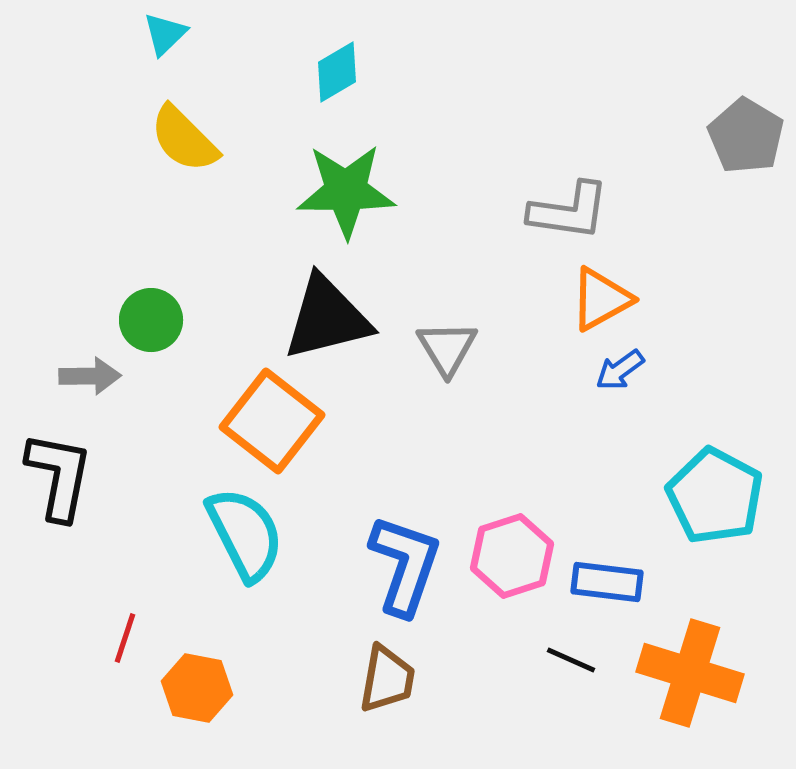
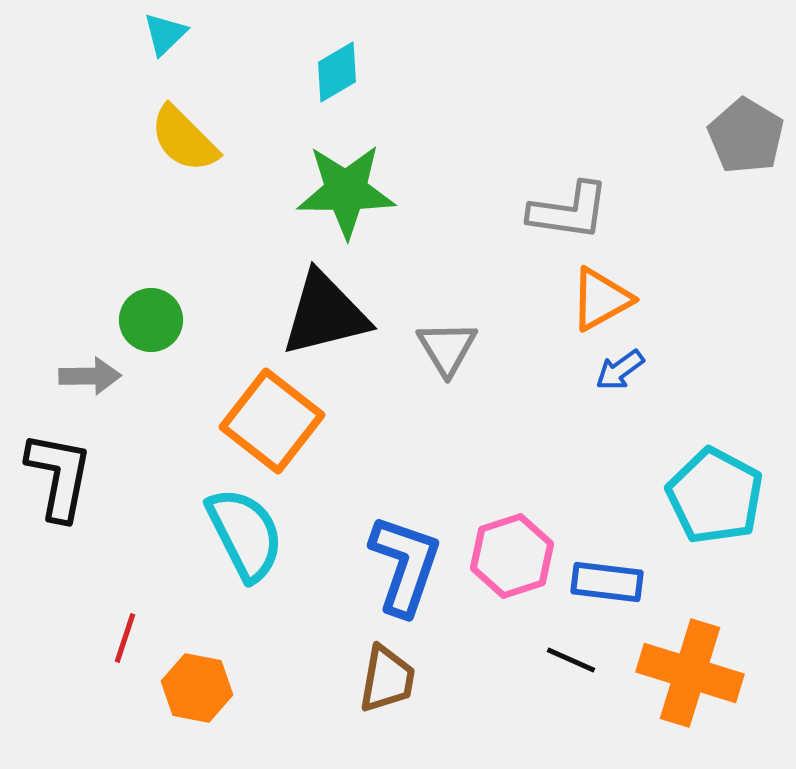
black triangle: moved 2 px left, 4 px up
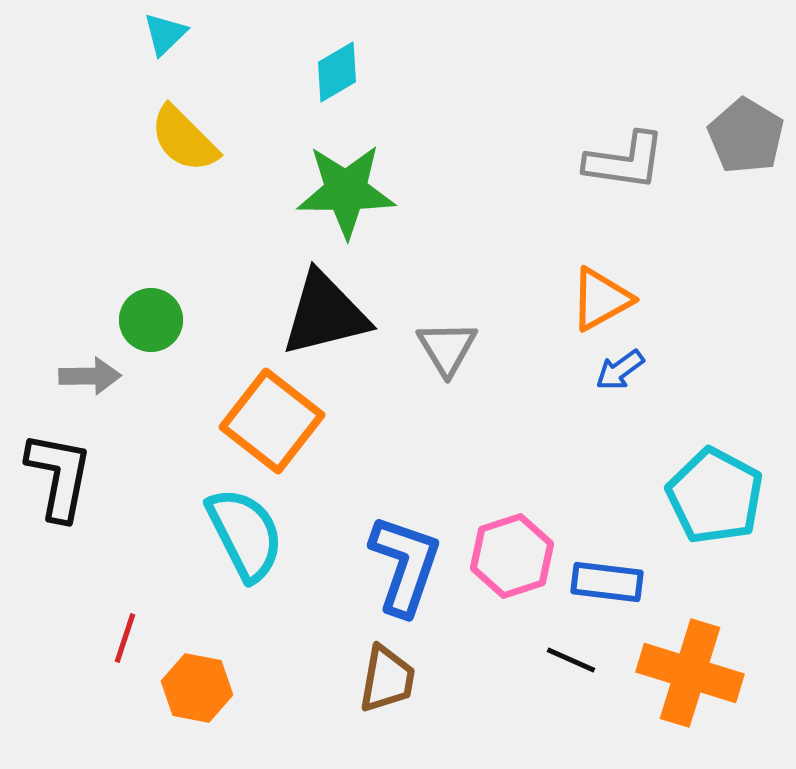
gray L-shape: moved 56 px right, 50 px up
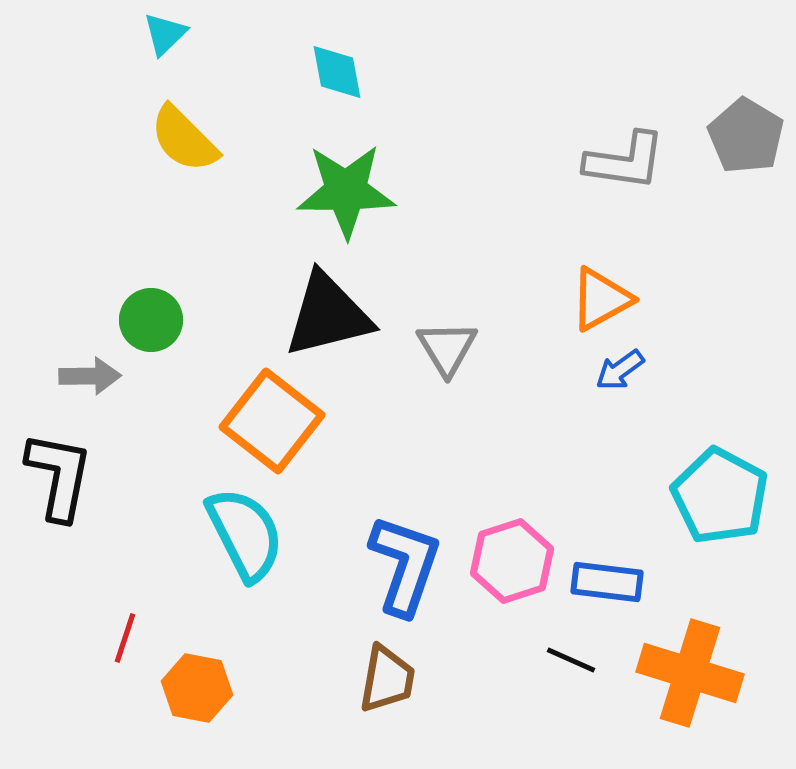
cyan diamond: rotated 70 degrees counterclockwise
black triangle: moved 3 px right, 1 px down
cyan pentagon: moved 5 px right
pink hexagon: moved 5 px down
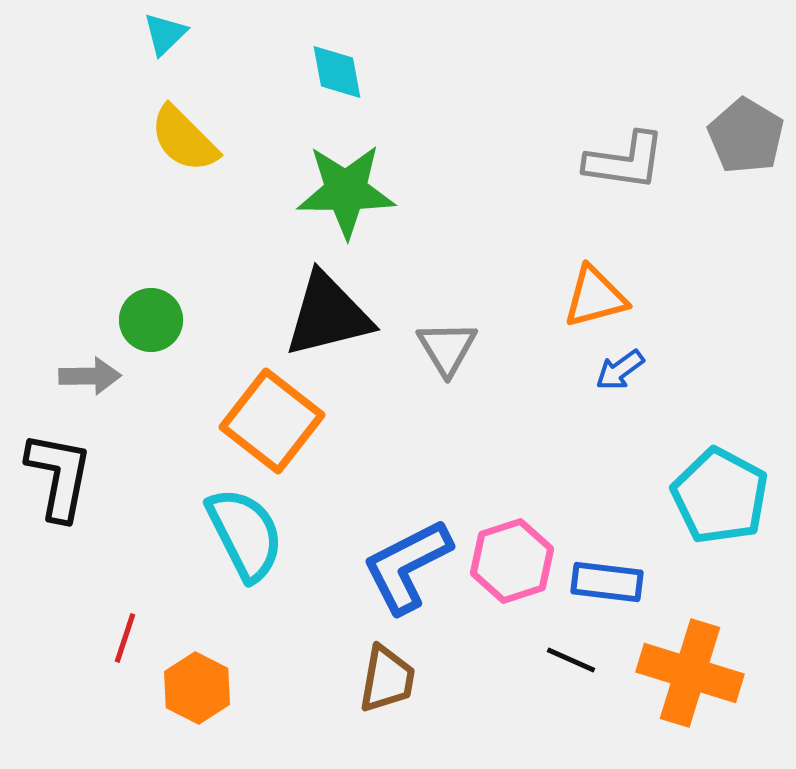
orange triangle: moved 6 px left, 2 px up; rotated 14 degrees clockwise
blue L-shape: moved 2 px right, 1 px down; rotated 136 degrees counterclockwise
orange hexagon: rotated 16 degrees clockwise
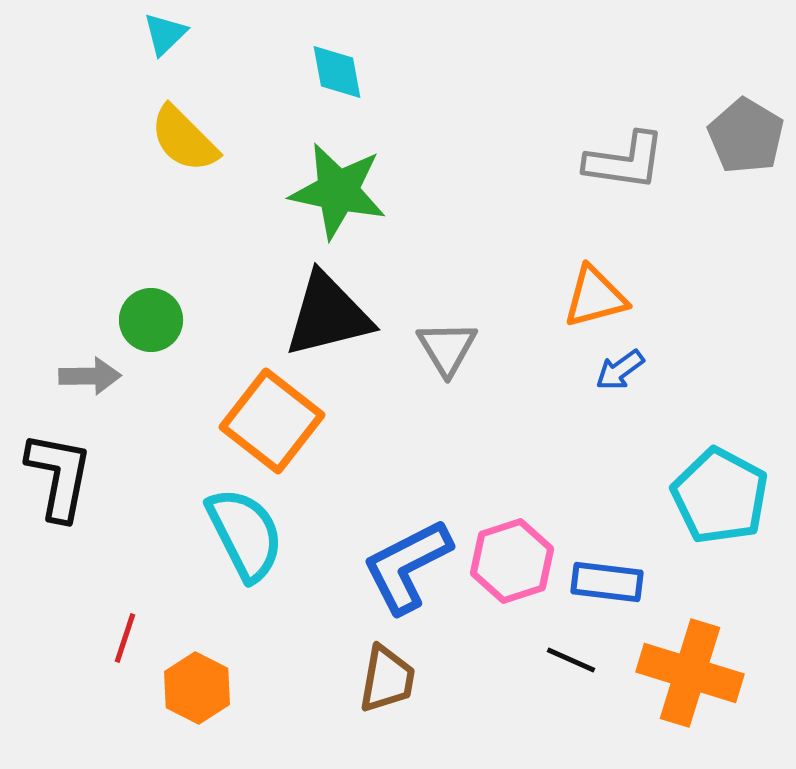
green star: moved 8 px left; rotated 12 degrees clockwise
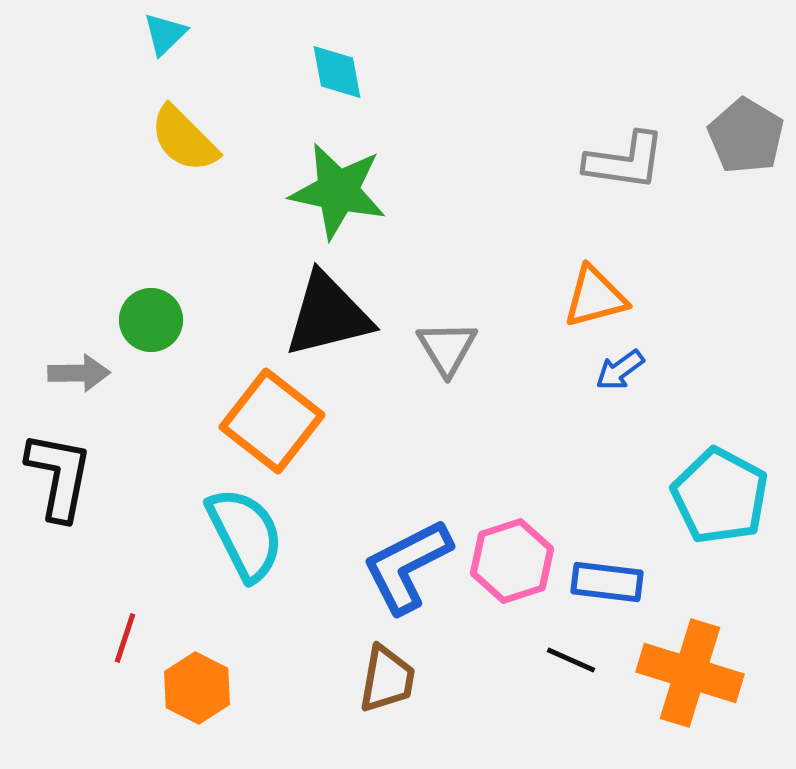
gray arrow: moved 11 px left, 3 px up
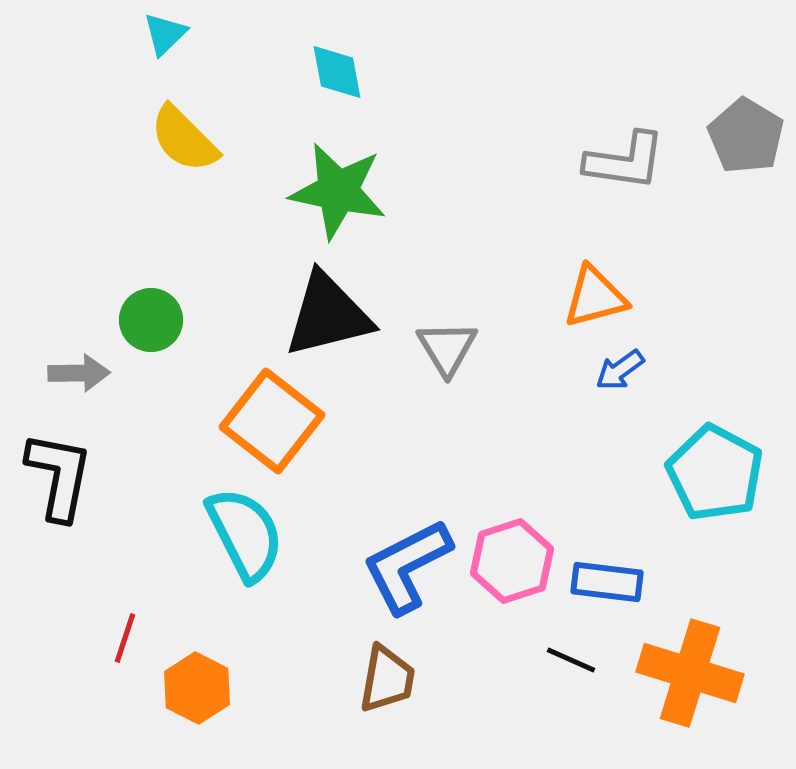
cyan pentagon: moved 5 px left, 23 px up
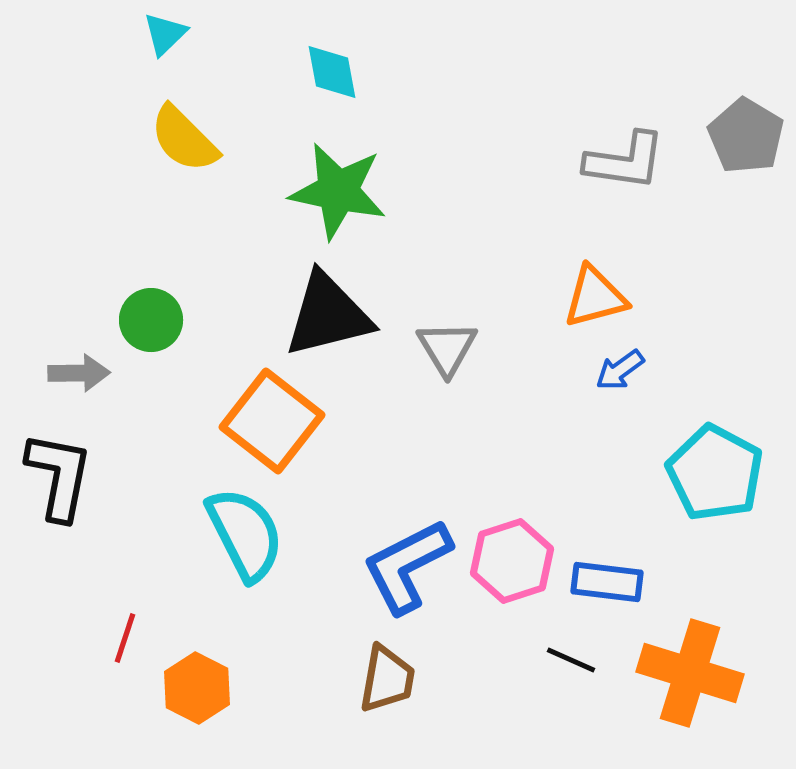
cyan diamond: moved 5 px left
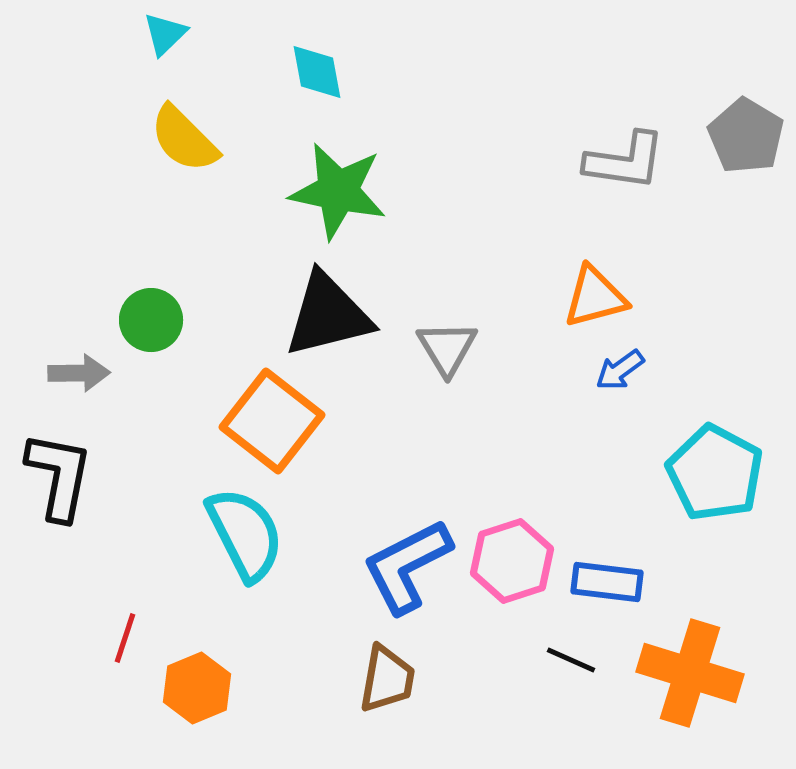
cyan diamond: moved 15 px left
orange hexagon: rotated 10 degrees clockwise
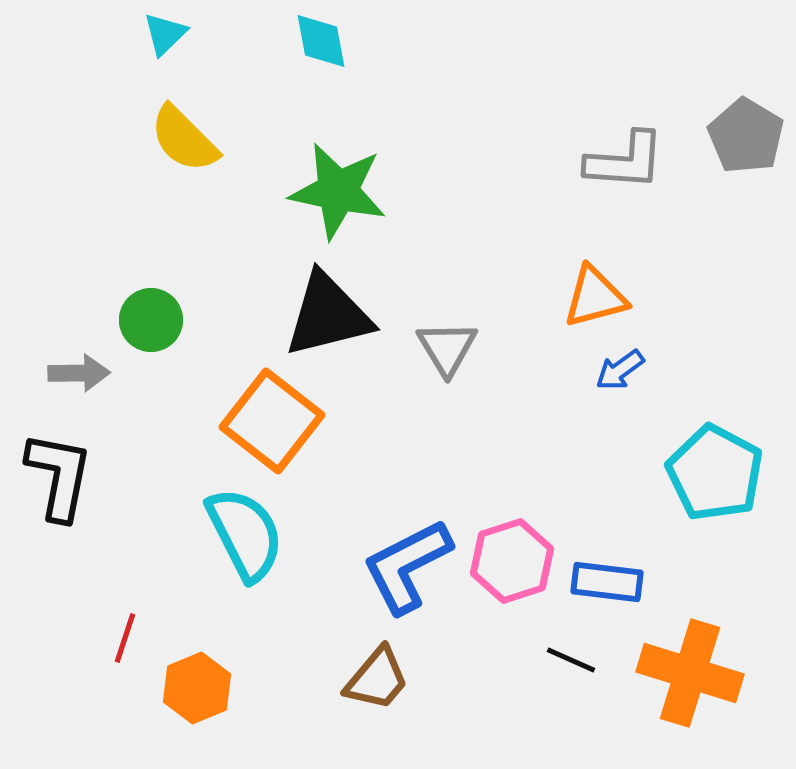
cyan diamond: moved 4 px right, 31 px up
gray L-shape: rotated 4 degrees counterclockwise
brown trapezoid: moved 10 px left; rotated 30 degrees clockwise
